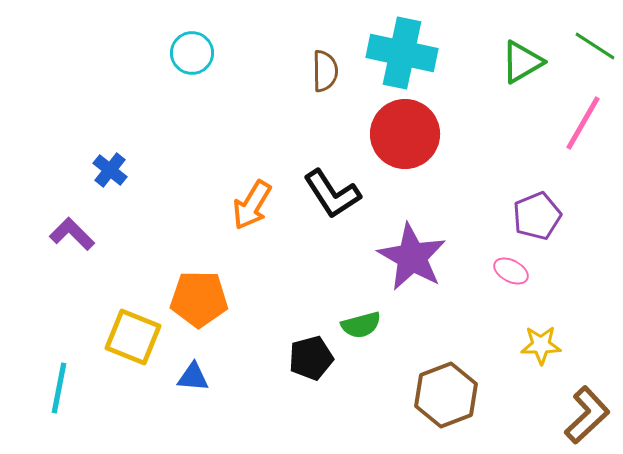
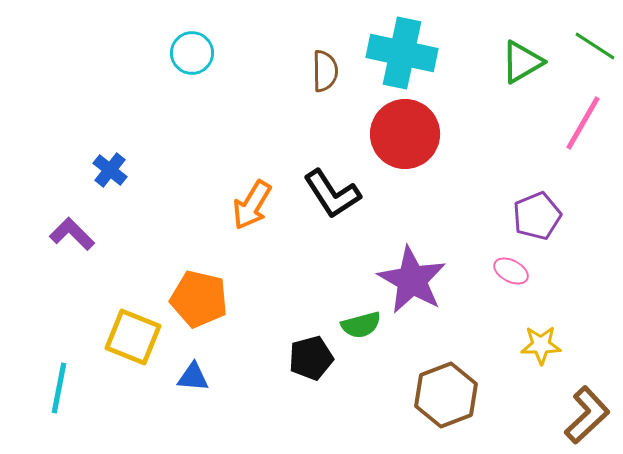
purple star: moved 23 px down
orange pentagon: rotated 12 degrees clockwise
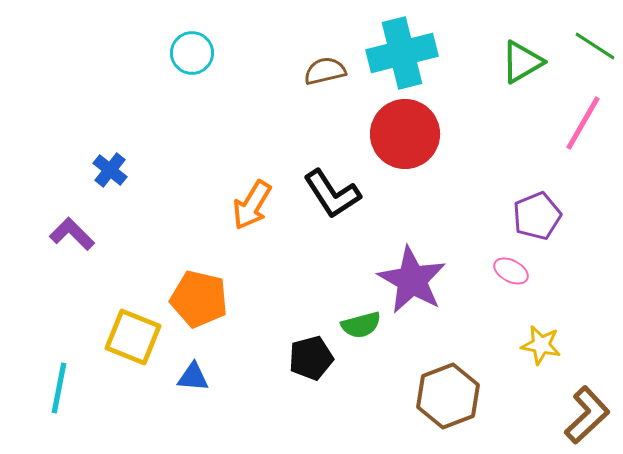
cyan cross: rotated 26 degrees counterclockwise
brown semicircle: rotated 102 degrees counterclockwise
yellow star: rotated 12 degrees clockwise
brown hexagon: moved 2 px right, 1 px down
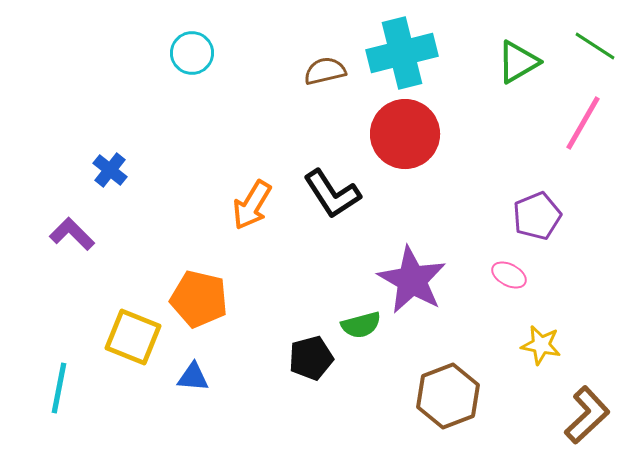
green triangle: moved 4 px left
pink ellipse: moved 2 px left, 4 px down
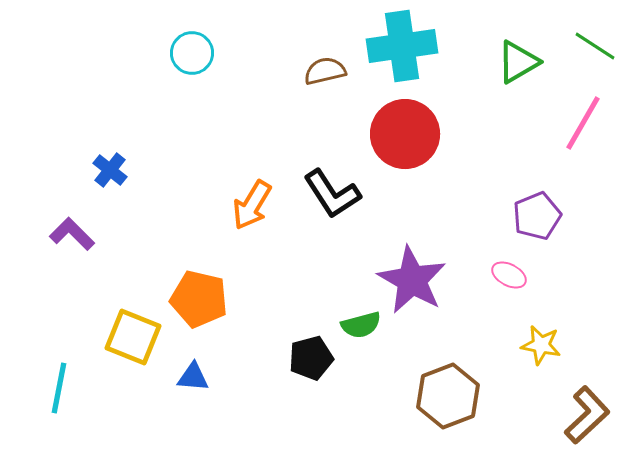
cyan cross: moved 7 px up; rotated 6 degrees clockwise
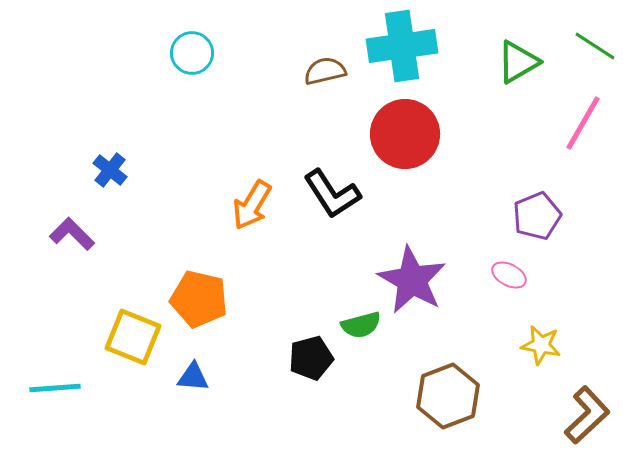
cyan line: moved 4 px left; rotated 75 degrees clockwise
